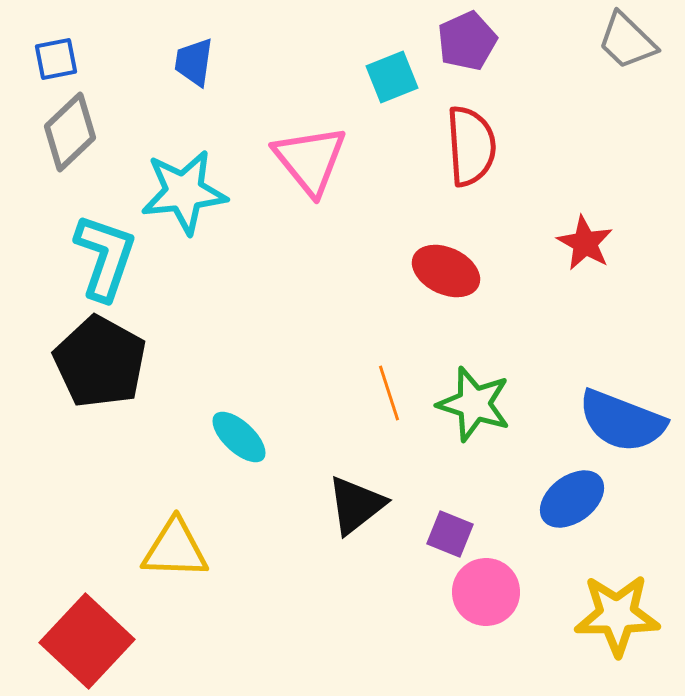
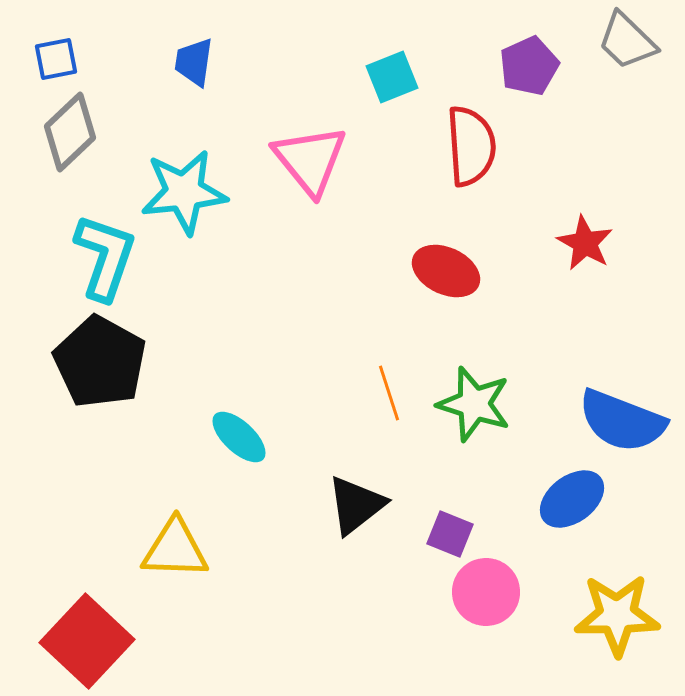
purple pentagon: moved 62 px right, 25 px down
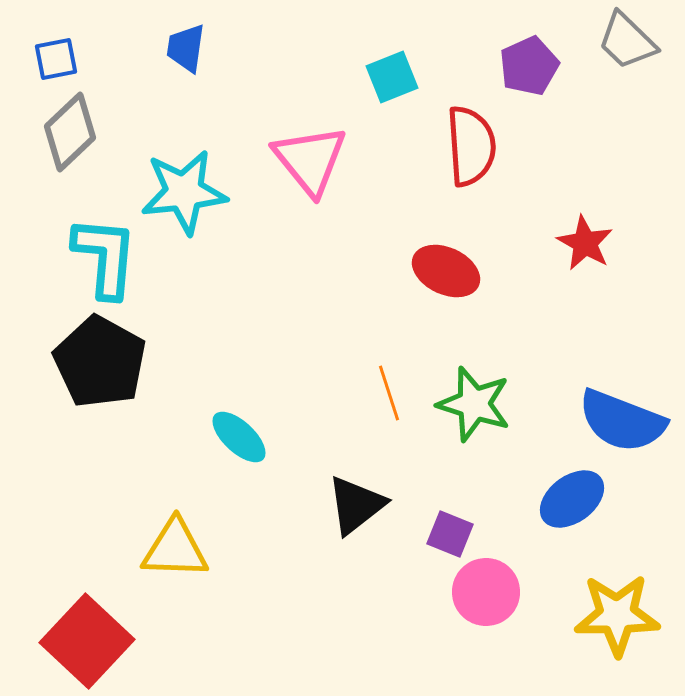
blue trapezoid: moved 8 px left, 14 px up
cyan L-shape: rotated 14 degrees counterclockwise
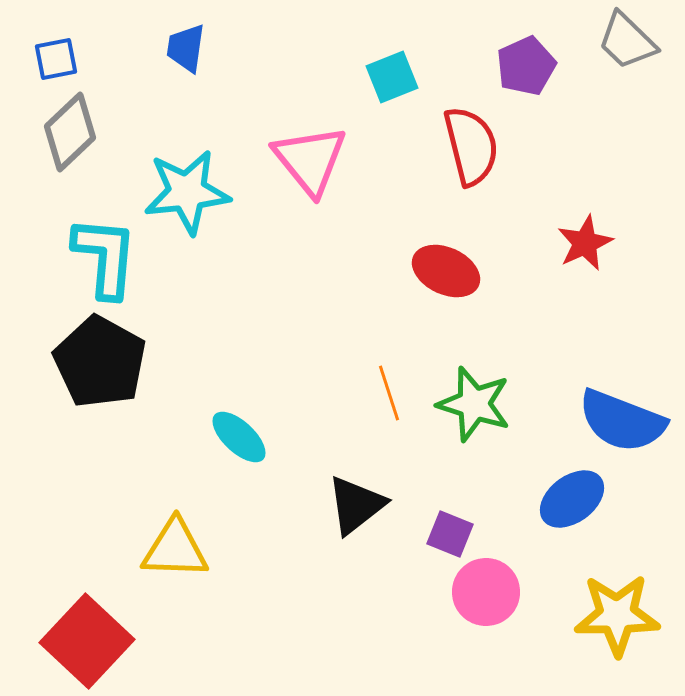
purple pentagon: moved 3 px left
red semicircle: rotated 10 degrees counterclockwise
cyan star: moved 3 px right
red star: rotated 18 degrees clockwise
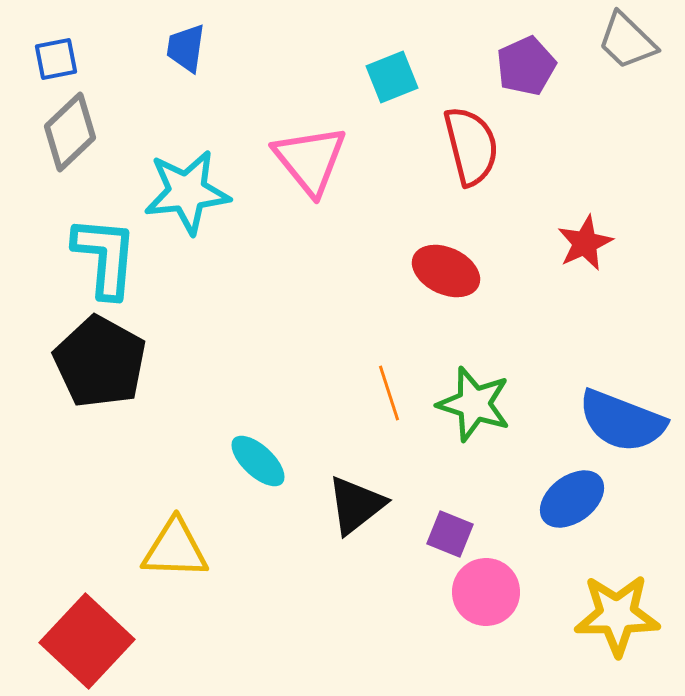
cyan ellipse: moved 19 px right, 24 px down
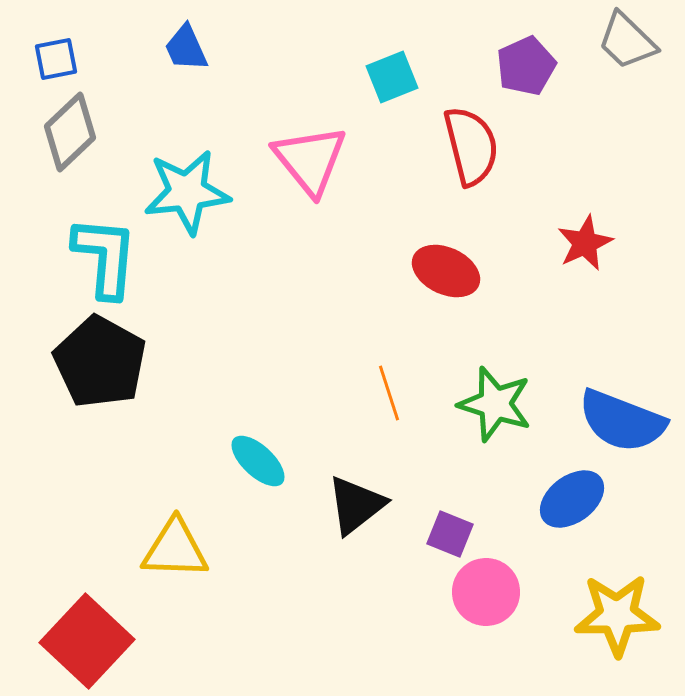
blue trapezoid: rotated 32 degrees counterclockwise
green star: moved 21 px right
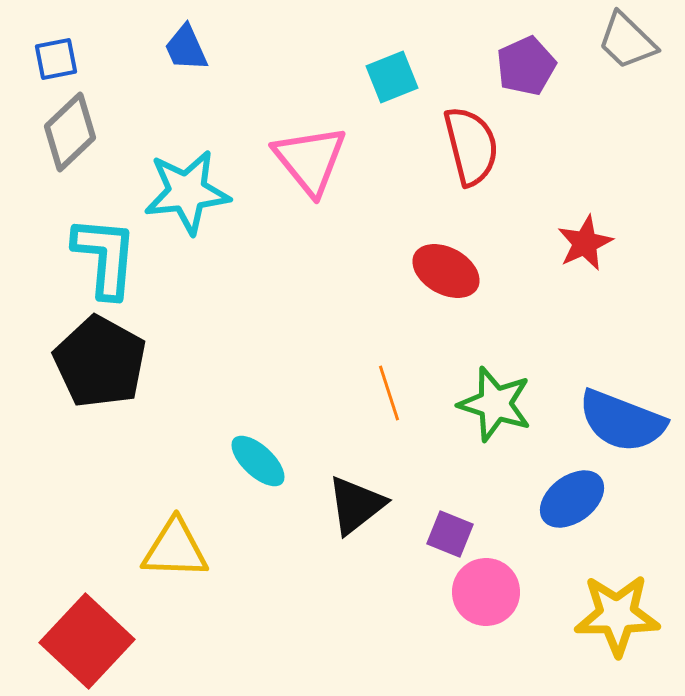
red ellipse: rotated 4 degrees clockwise
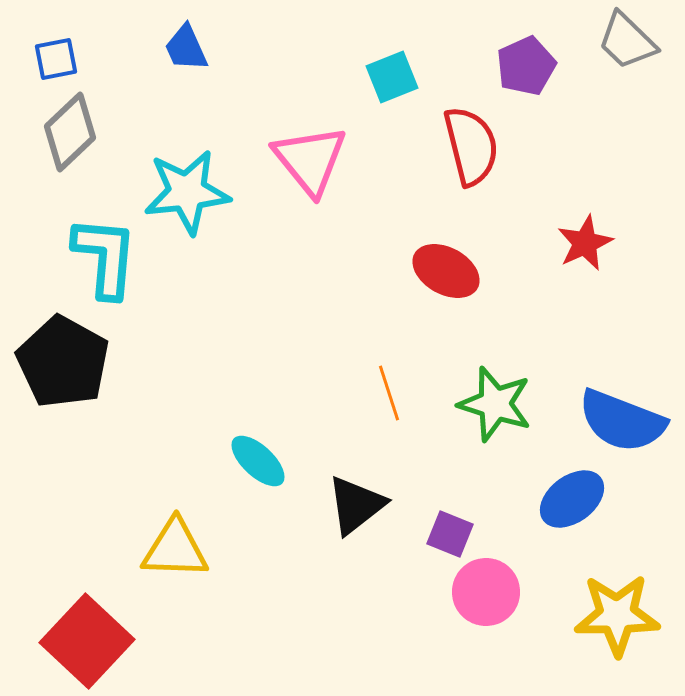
black pentagon: moved 37 px left
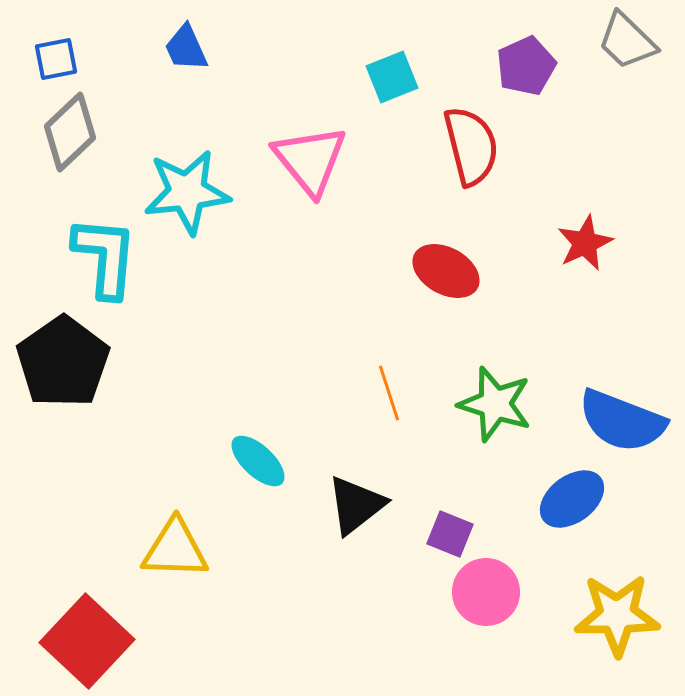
black pentagon: rotated 8 degrees clockwise
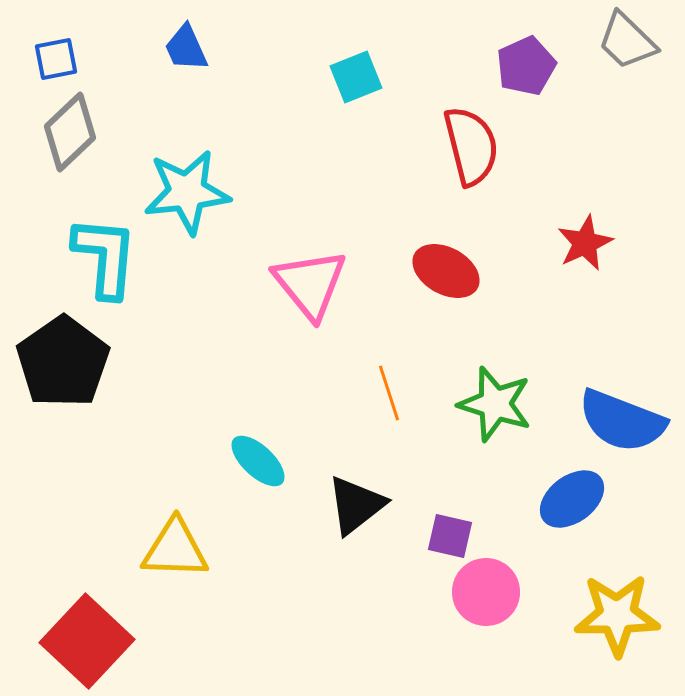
cyan square: moved 36 px left
pink triangle: moved 124 px down
purple square: moved 2 px down; rotated 9 degrees counterclockwise
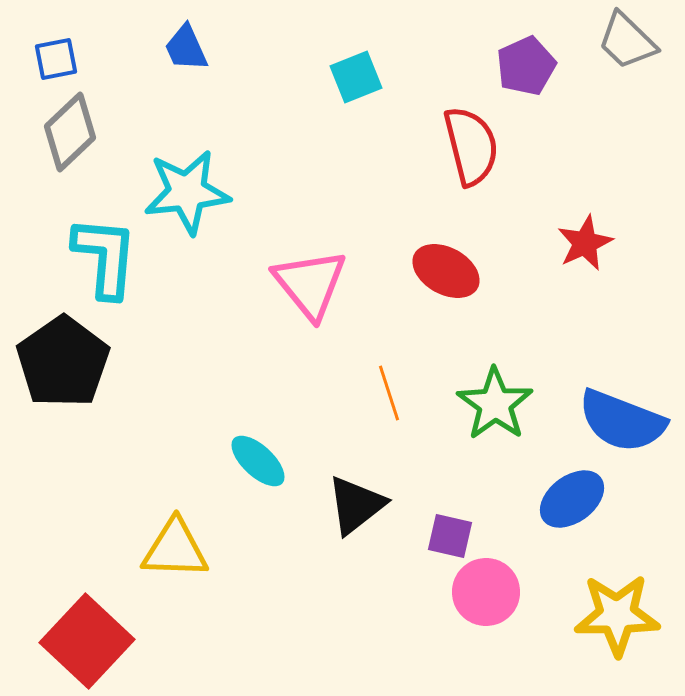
green star: rotated 18 degrees clockwise
